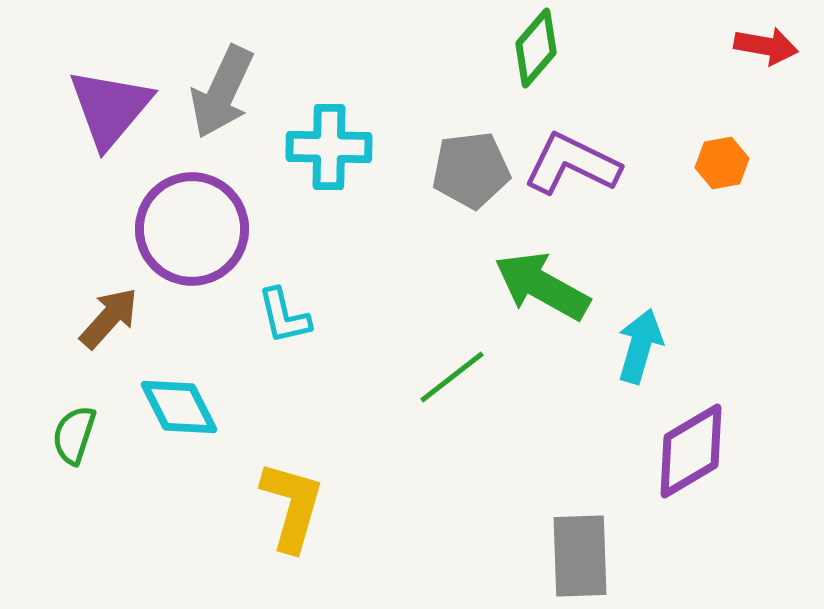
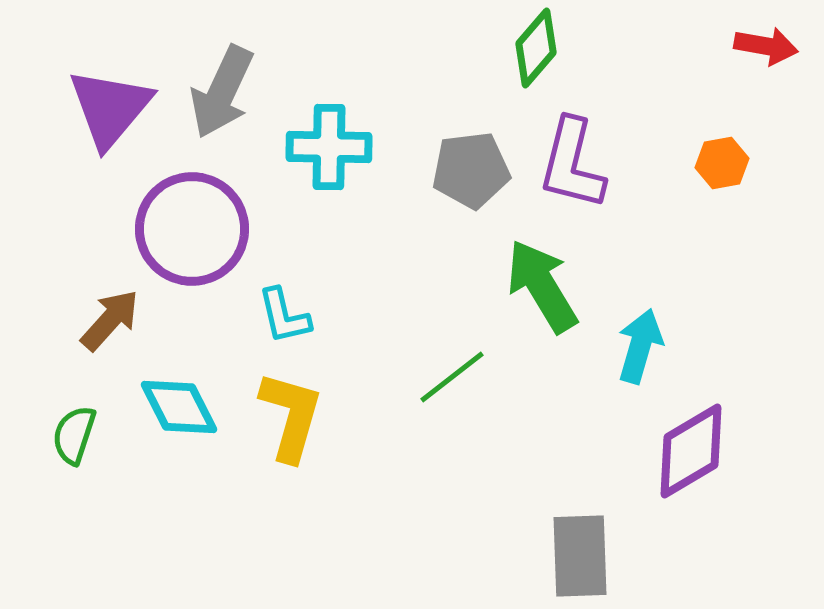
purple L-shape: rotated 102 degrees counterclockwise
green arrow: rotated 30 degrees clockwise
brown arrow: moved 1 px right, 2 px down
yellow L-shape: moved 1 px left, 90 px up
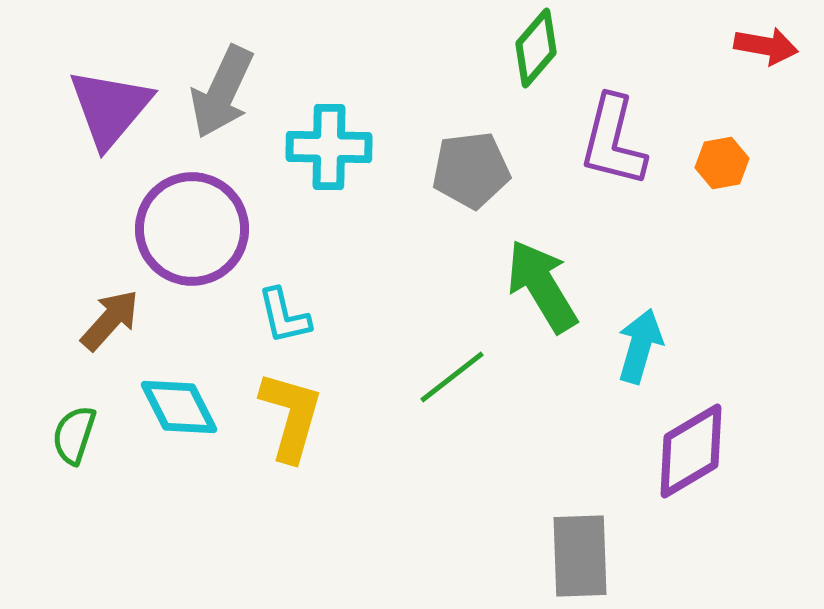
purple L-shape: moved 41 px right, 23 px up
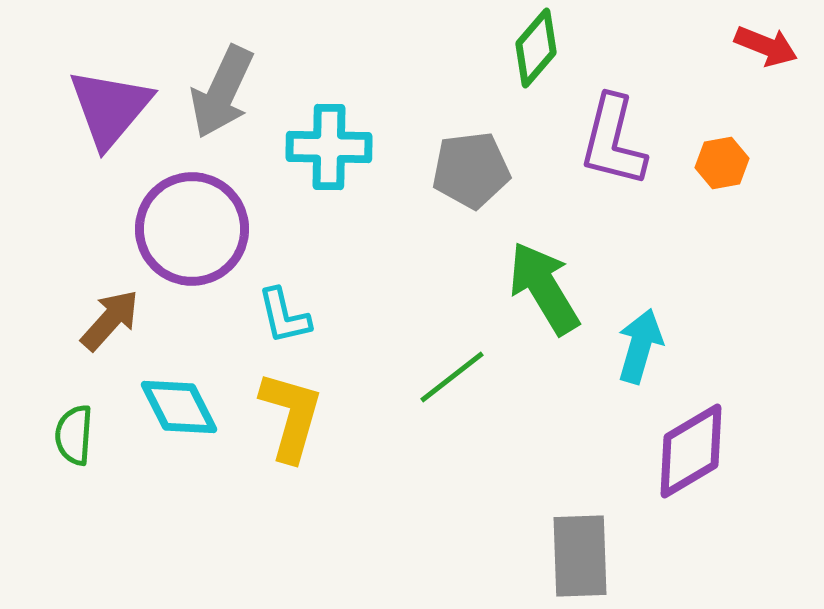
red arrow: rotated 12 degrees clockwise
green arrow: moved 2 px right, 2 px down
green semicircle: rotated 14 degrees counterclockwise
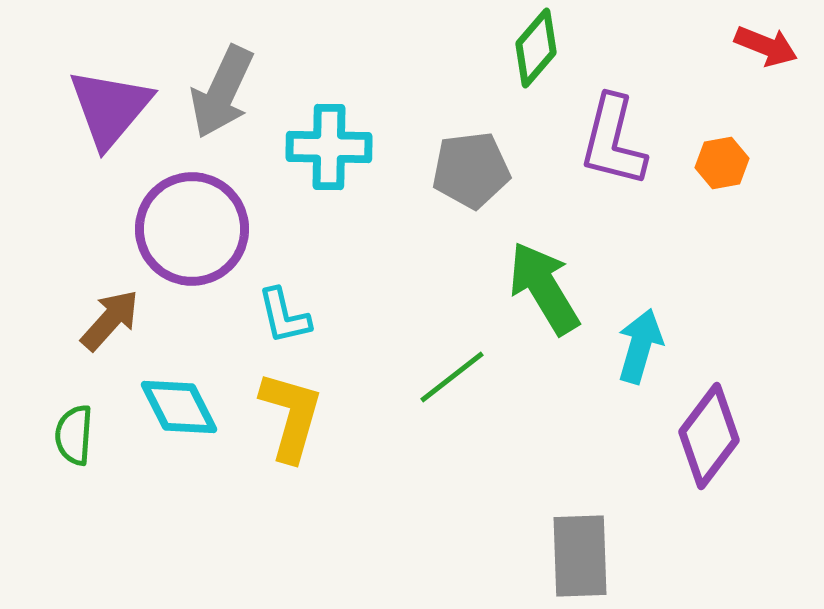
purple diamond: moved 18 px right, 15 px up; rotated 22 degrees counterclockwise
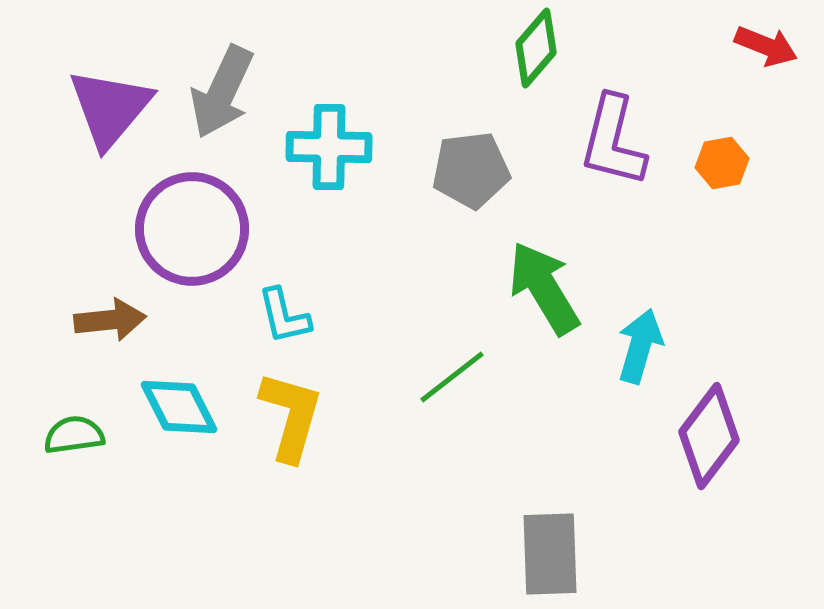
brown arrow: rotated 42 degrees clockwise
green semicircle: rotated 78 degrees clockwise
gray rectangle: moved 30 px left, 2 px up
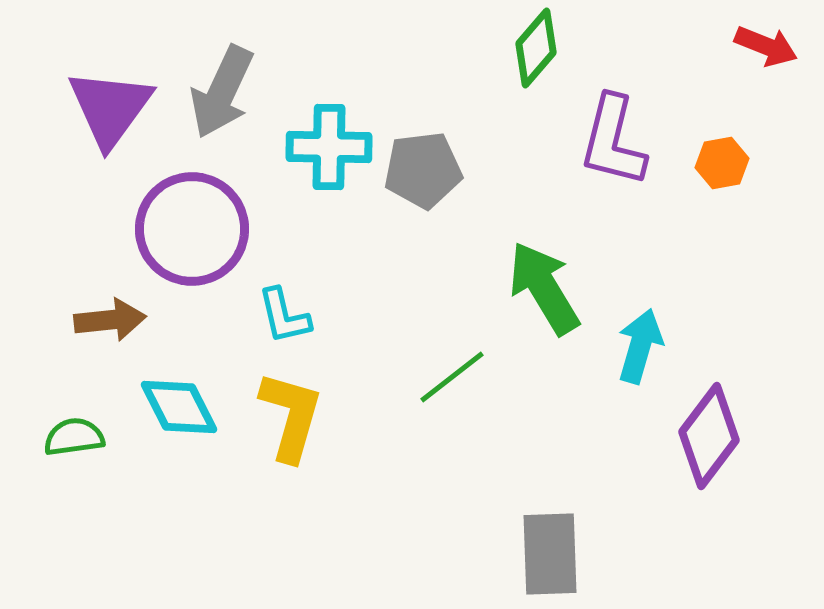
purple triangle: rotated 4 degrees counterclockwise
gray pentagon: moved 48 px left
green semicircle: moved 2 px down
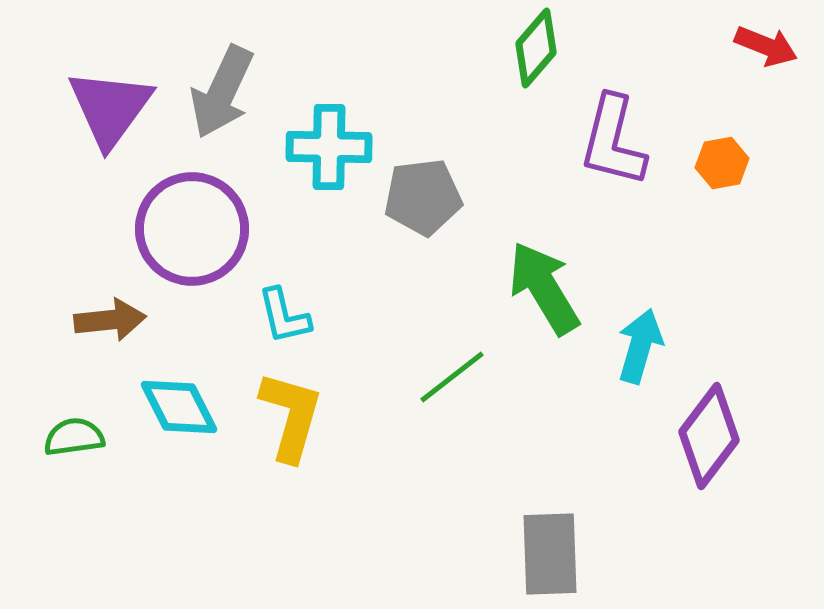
gray pentagon: moved 27 px down
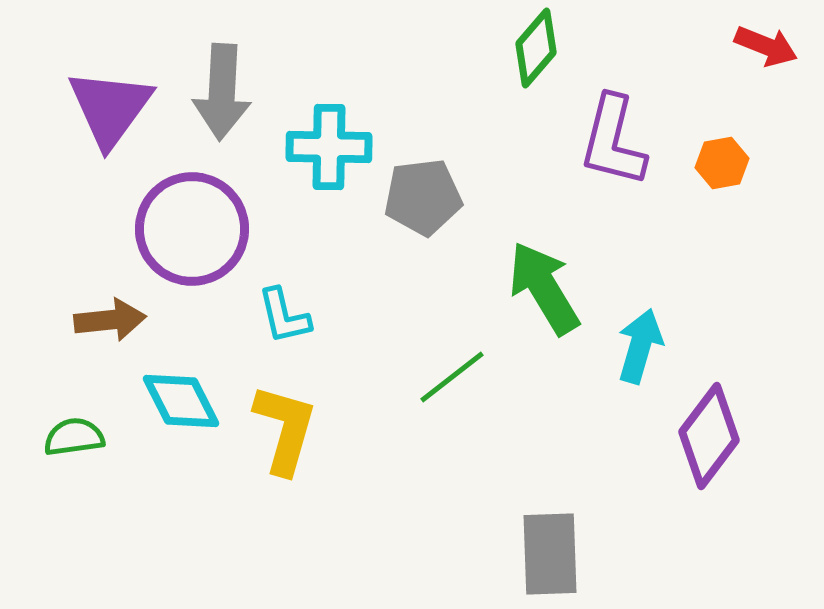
gray arrow: rotated 22 degrees counterclockwise
cyan diamond: moved 2 px right, 6 px up
yellow L-shape: moved 6 px left, 13 px down
